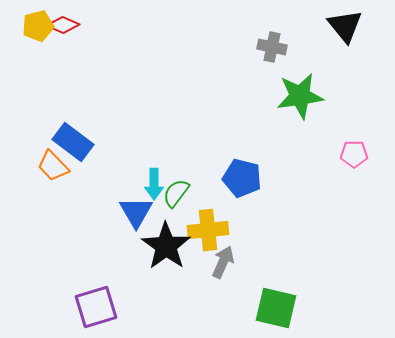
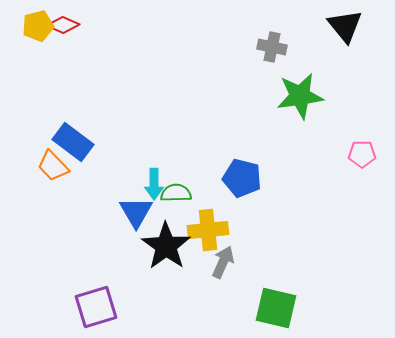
pink pentagon: moved 8 px right
green semicircle: rotated 52 degrees clockwise
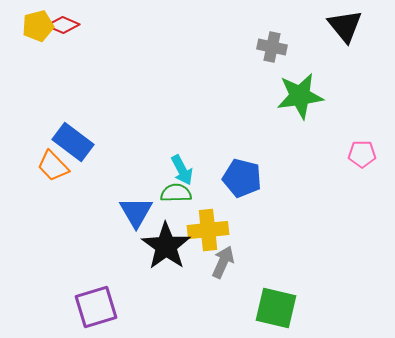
cyan arrow: moved 28 px right, 14 px up; rotated 28 degrees counterclockwise
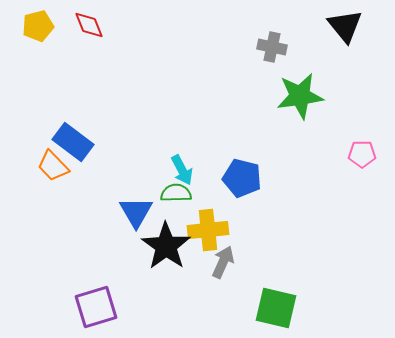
red diamond: moved 26 px right; rotated 44 degrees clockwise
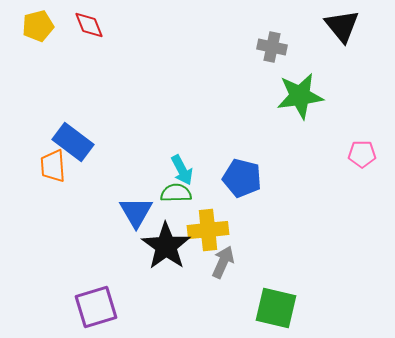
black triangle: moved 3 px left
orange trapezoid: rotated 40 degrees clockwise
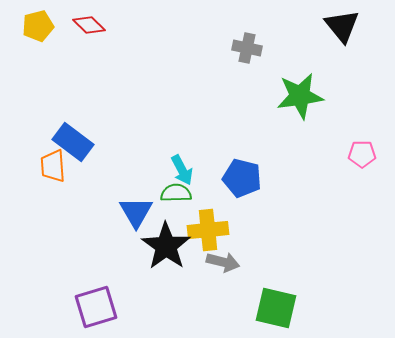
red diamond: rotated 24 degrees counterclockwise
gray cross: moved 25 px left, 1 px down
gray arrow: rotated 80 degrees clockwise
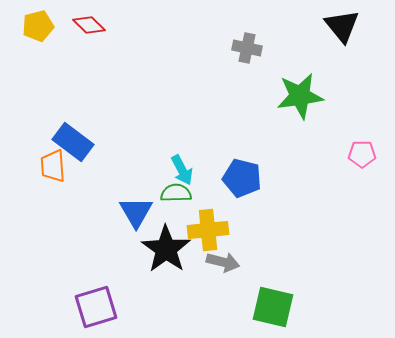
black star: moved 3 px down
green square: moved 3 px left, 1 px up
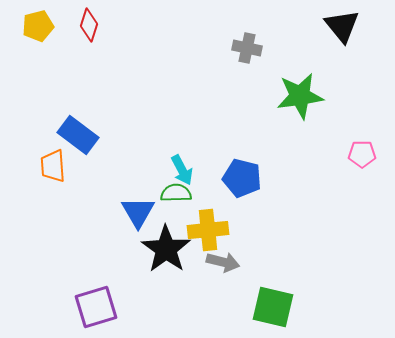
red diamond: rotated 64 degrees clockwise
blue rectangle: moved 5 px right, 7 px up
blue triangle: moved 2 px right
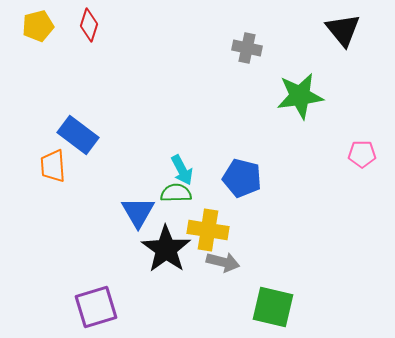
black triangle: moved 1 px right, 4 px down
yellow cross: rotated 15 degrees clockwise
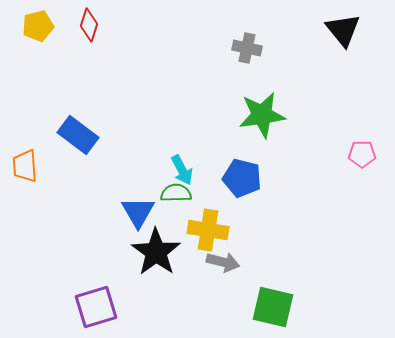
green star: moved 38 px left, 19 px down
orange trapezoid: moved 28 px left
black star: moved 10 px left, 3 px down
